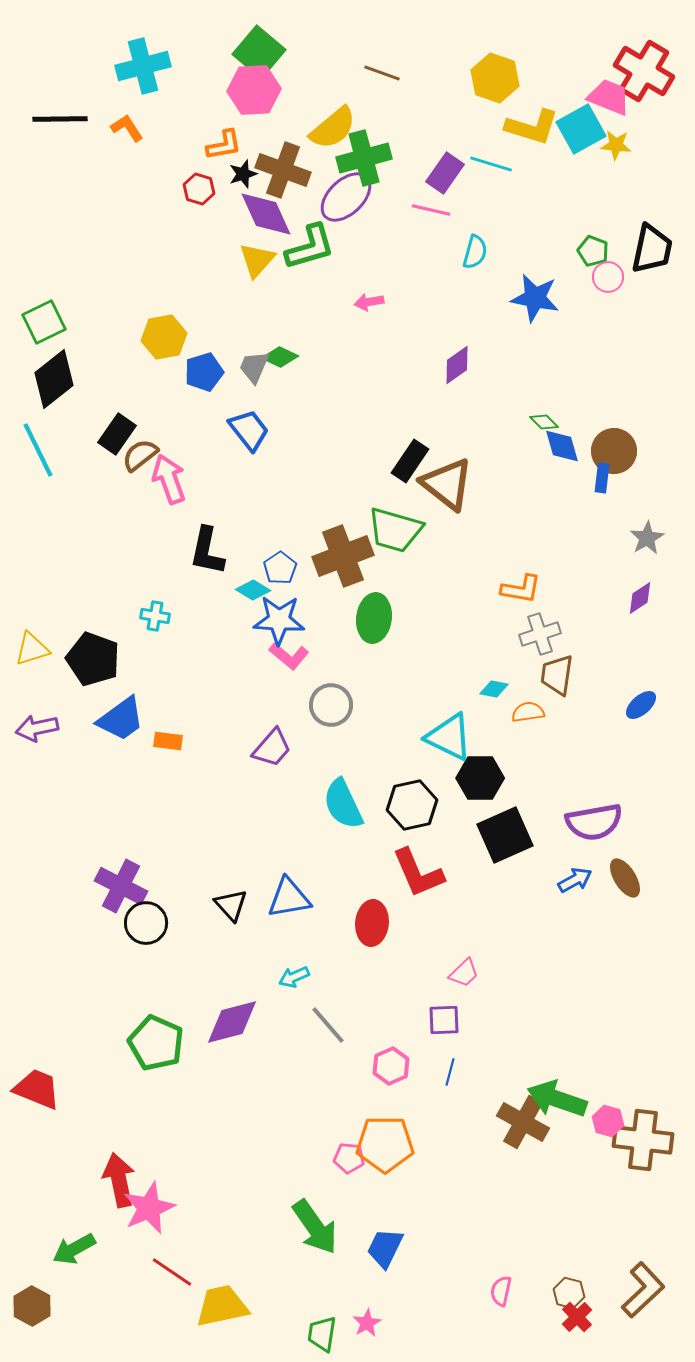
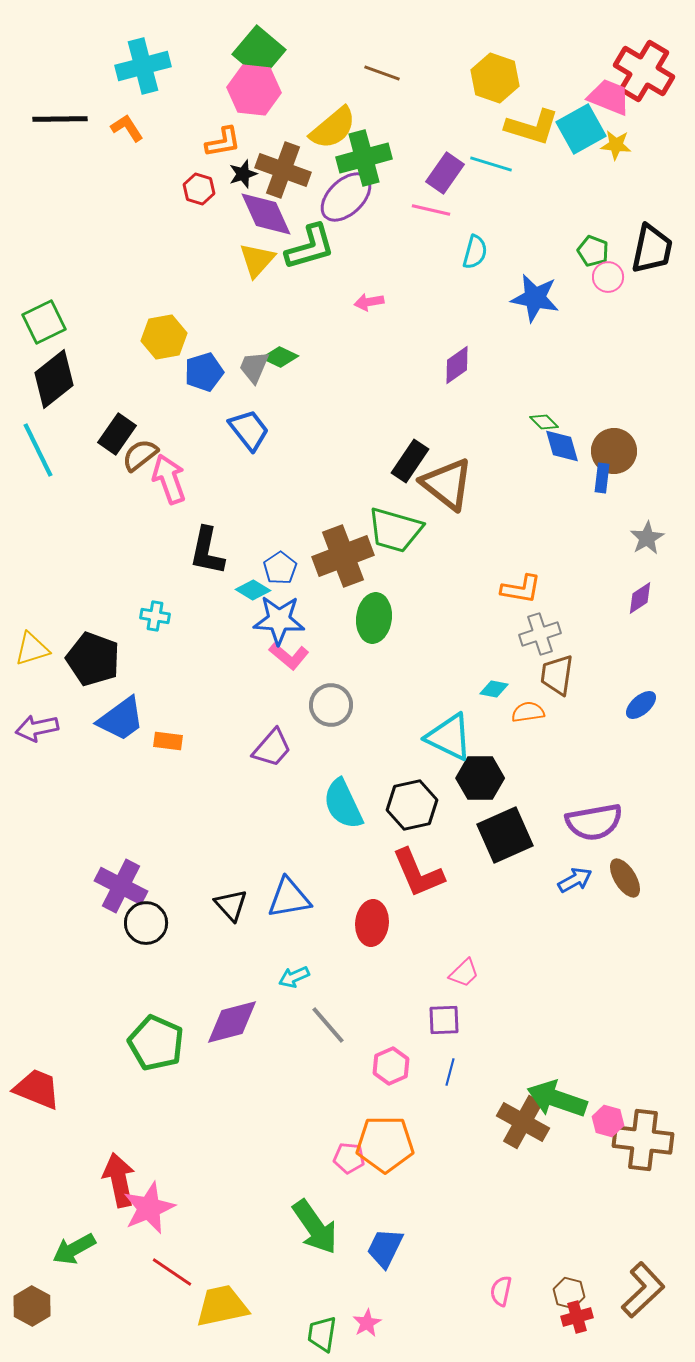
pink hexagon at (254, 90): rotated 9 degrees clockwise
orange L-shape at (224, 145): moved 1 px left, 3 px up
red cross at (577, 1317): rotated 28 degrees clockwise
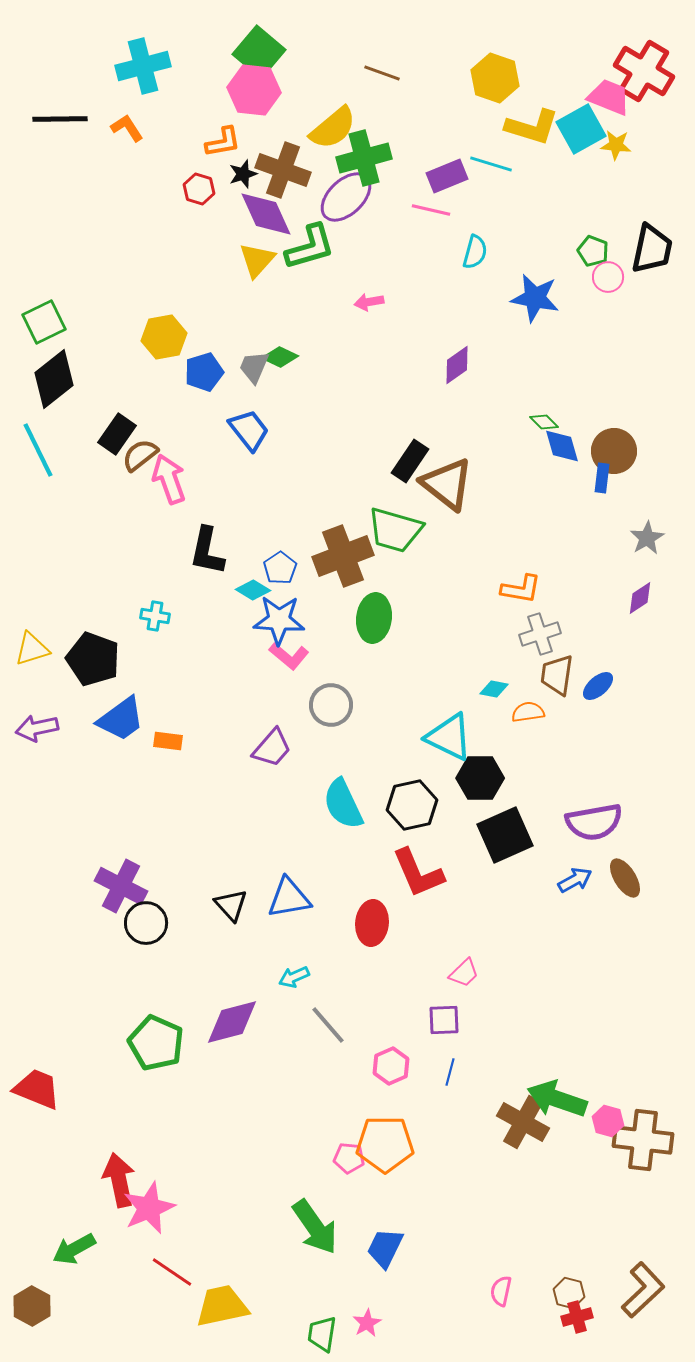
purple rectangle at (445, 173): moved 2 px right, 3 px down; rotated 33 degrees clockwise
blue ellipse at (641, 705): moved 43 px left, 19 px up
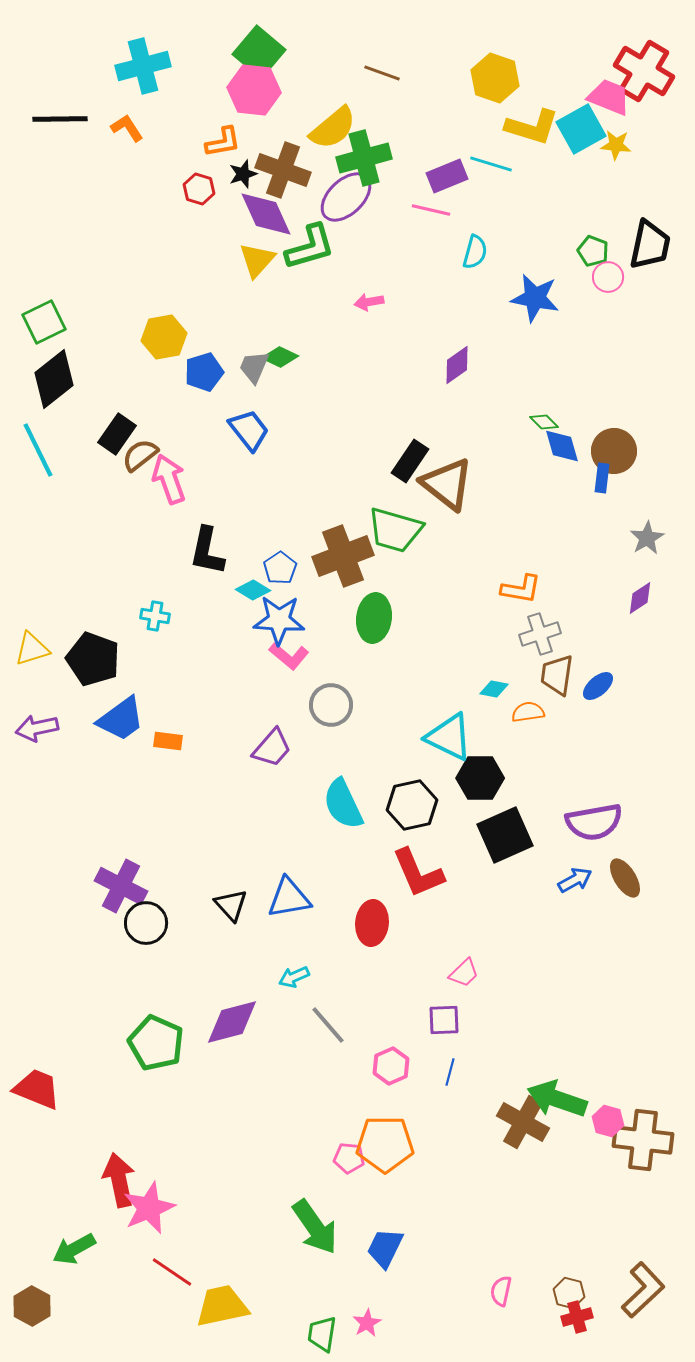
black trapezoid at (652, 249): moved 2 px left, 4 px up
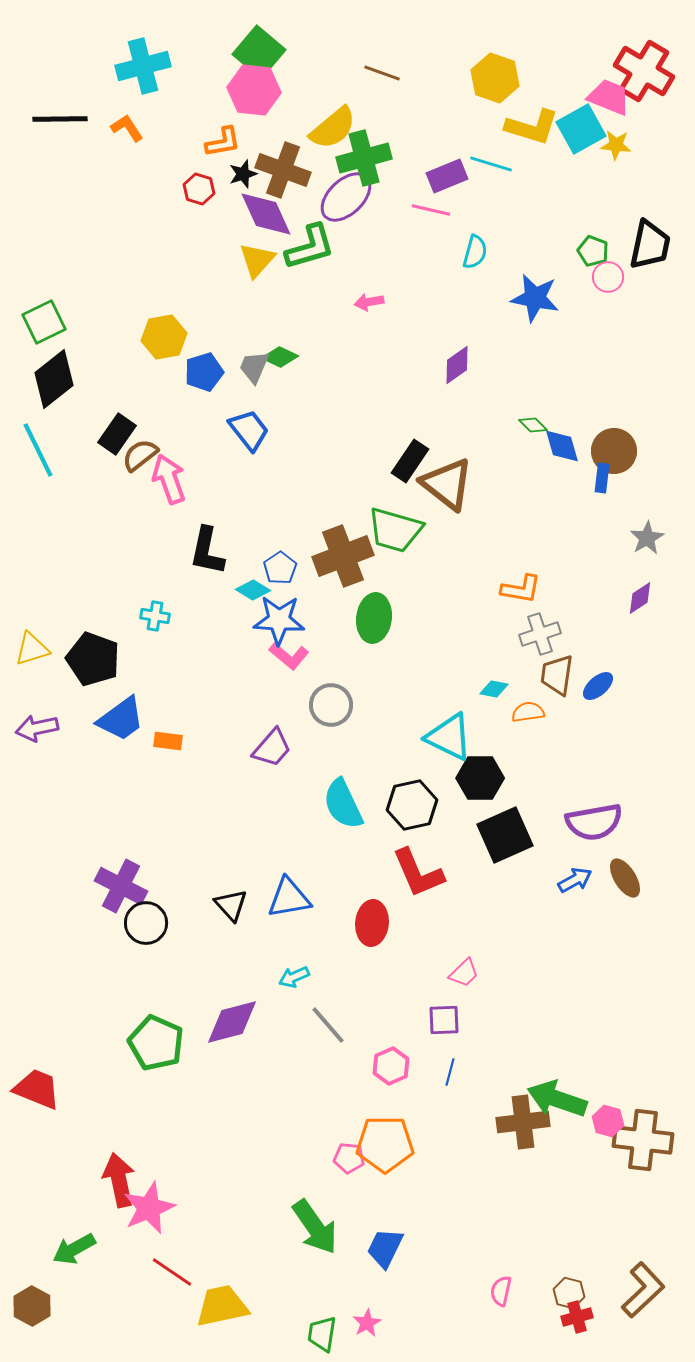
green diamond at (544, 422): moved 11 px left, 3 px down
brown cross at (523, 1122): rotated 36 degrees counterclockwise
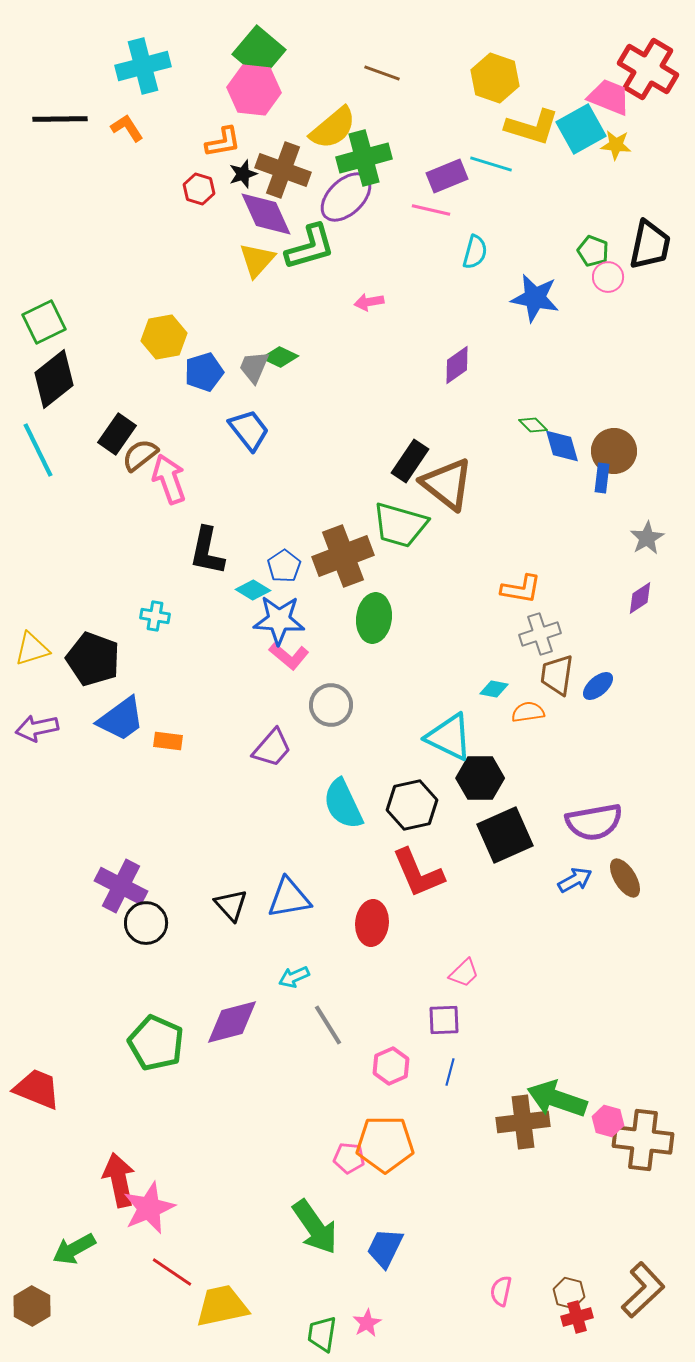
red cross at (644, 71): moved 4 px right, 2 px up
green trapezoid at (395, 530): moved 5 px right, 5 px up
blue pentagon at (280, 568): moved 4 px right, 2 px up
gray line at (328, 1025): rotated 9 degrees clockwise
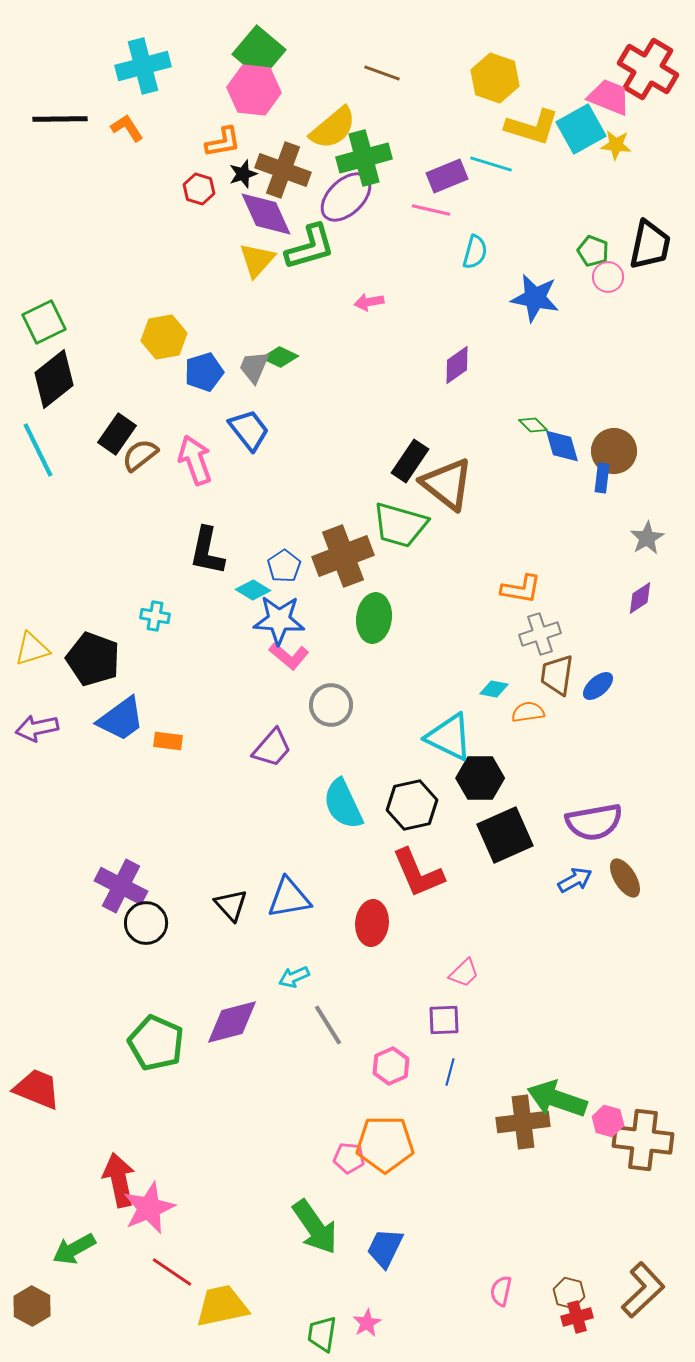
pink arrow at (169, 479): moved 26 px right, 19 px up
